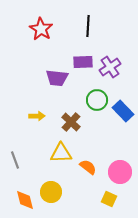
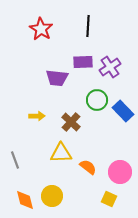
yellow circle: moved 1 px right, 4 px down
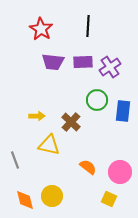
purple trapezoid: moved 4 px left, 16 px up
blue rectangle: rotated 50 degrees clockwise
yellow triangle: moved 12 px left, 8 px up; rotated 15 degrees clockwise
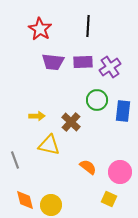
red star: moved 1 px left
yellow circle: moved 1 px left, 9 px down
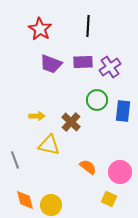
purple trapezoid: moved 2 px left, 2 px down; rotated 15 degrees clockwise
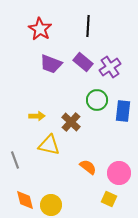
purple rectangle: rotated 42 degrees clockwise
pink circle: moved 1 px left, 1 px down
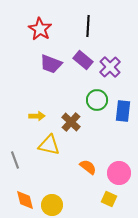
purple rectangle: moved 2 px up
purple cross: rotated 10 degrees counterclockwise
yellow circle: moved 1 px right
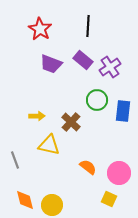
purple cross: rotated 10 degrees clockwise
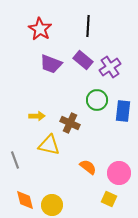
brown cross: moved 1 px left, 1 px down; rotated 18 degrees counterclockwise
